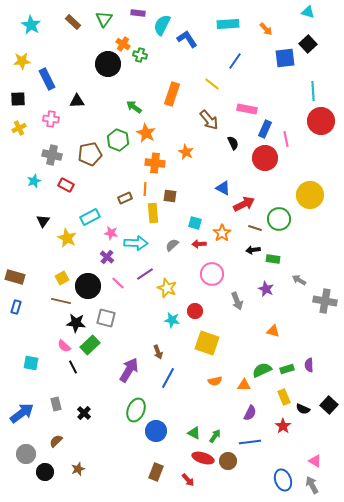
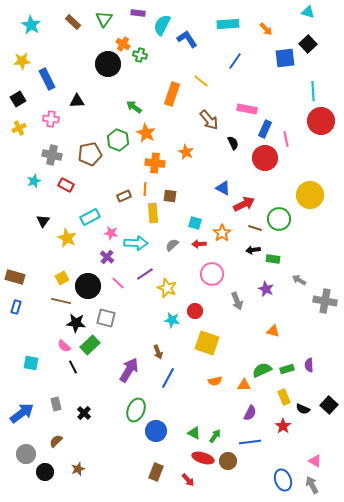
yellow line at (212, 84): moved 11 px left, 3 px up
black square at (18, 99): rotated 28 degrees counterclockwise
brown rectangle at (125, 198): moved 1 px left, 2 px up
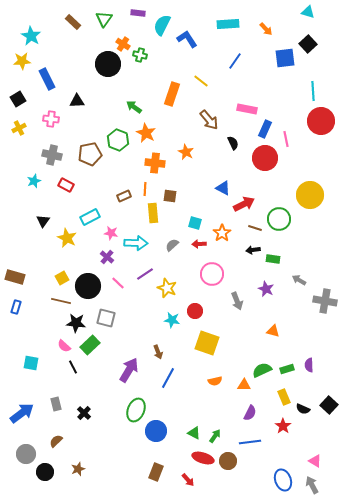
cyan star at (31, 25): moved 11 px down
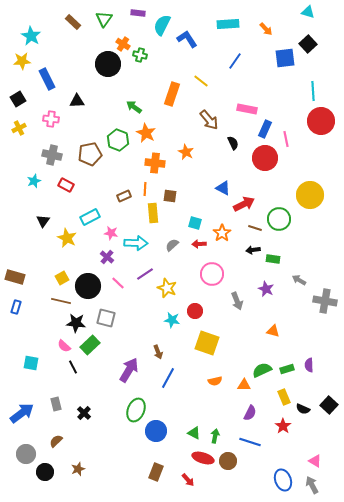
green arrow at (215, 436): rotated 24 degrees counterclockwise
blue line at (250, 442): rotated 25 degrees clockwise
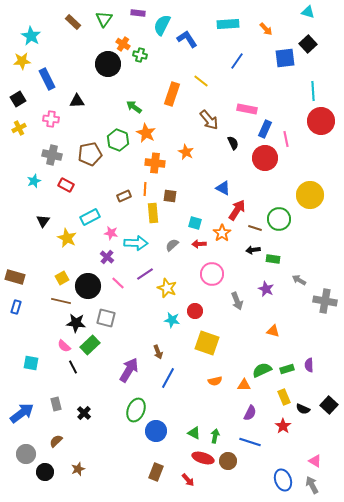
blue line at (235, 61): moved 2 px right
red arrow at (244, 204): moved 7 px left, 6 px down; rotated 30 degrees counterclockwise
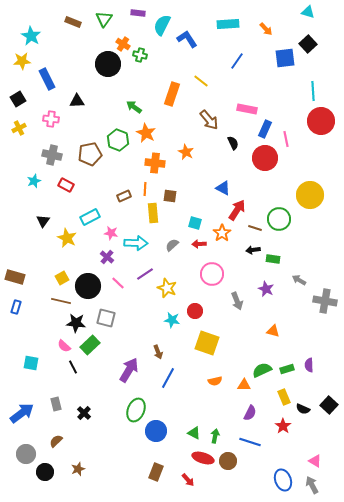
brown rectangle at (73, 22): rotated 21 degrees counterclockwise
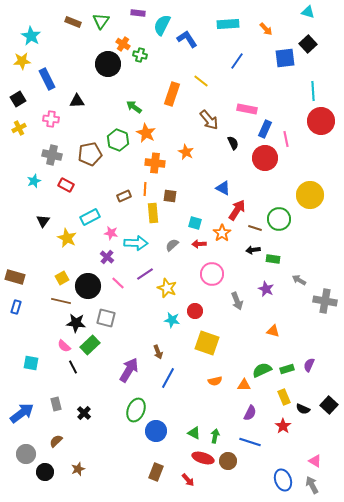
green triangle at (104, 19): moved 3 px left, 2 px down
purple semicircle at (309, 365): rotated 24 degrees clockwise
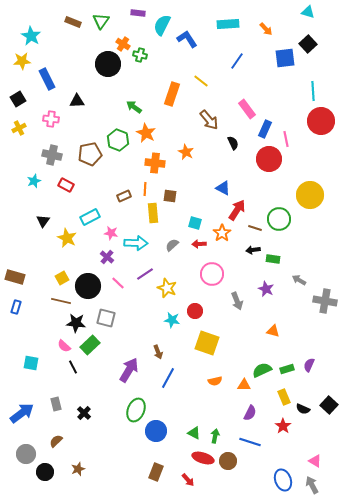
pink rectangle at (247, 109): rotated 42 degrees clockwise
red circle at (265, 158): moved 4 px right, 1 px down
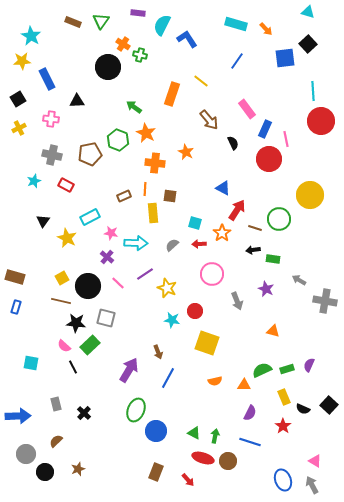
cyan rectangle at (228, 24): moved 8 px right; rotated 20 degrees clockwise
black circle at (108, 64): moved 3 px down
blue arrow at (22, 413): moved 4 px left, 3 px down; rotated 35 degrees clockwise
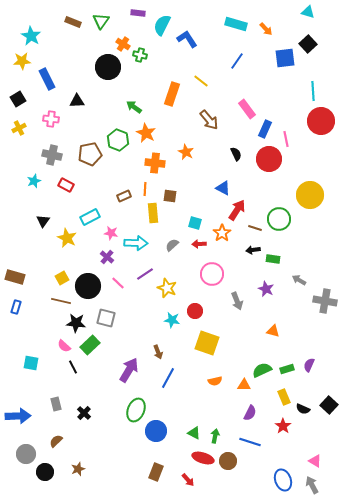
black semicircle at (233, 143): moved 3 px right, 11 px down
